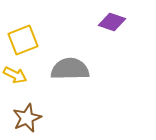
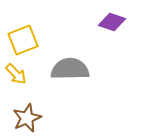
yellow arrow: moved 1 px right, 1 px up; rotated 20 degrees clockwise
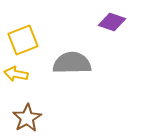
gray semicircle: moved 2 px right, 6 px up
yellow arrow: rotated 145 degrees clockwise
brown star: rotated 8 degrees counterclockwise
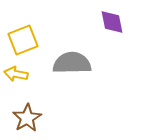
purple diamond: rotated 60 degrees clockwise
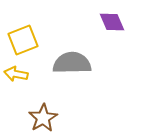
purple diamond: rotated 12 degrees counterclockwise
brown star: moved 16 px right
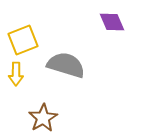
gray semicircle: moved 6 px left, 2 px down; rotated 18 degrees clockwise
yellow arrow: rotated 100 degrees counterclockwise
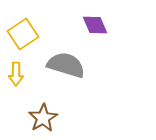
purple diamond: moved 17 px left, 3 px down
yellow square: moved 6 px up; rotated 12 degrees counterclockwise
